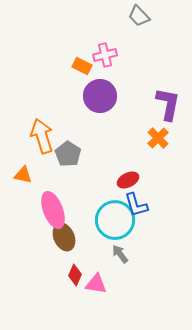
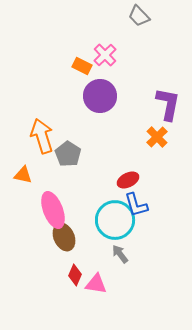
pink cross: rotated 30 degrees counterclockwise
orange cross: moved 1 px left, 1 px up
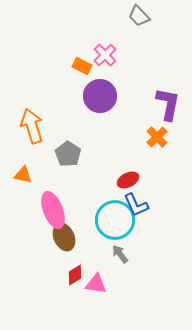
orange arrow: moved 10 px left, 10 px up
blue L-shape: rotated 8 degrees counterclockwise
red diamond: rotated 35 degrees clockwise
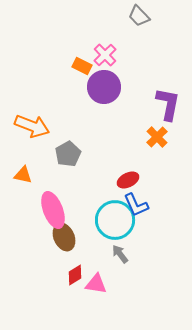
purple circle: moved 4 px right, 9 px up
orange arrow: rotated 128 degrees clockwise
gray pentagon: rotated 10 degrees clockwise
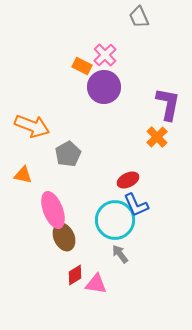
gray trapezoid: moved 1 px down; rotated 20 degrees clockwise
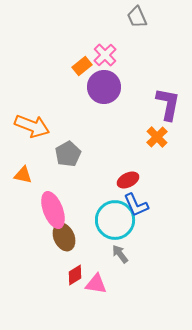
gray trapezoid: moved 2 px left
orange rectangle: rotated 66 degrees counterclockwise
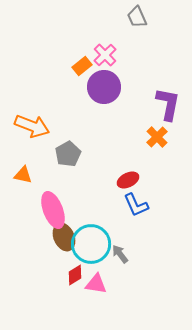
cyan circle: moved 24 px left, 24 px down
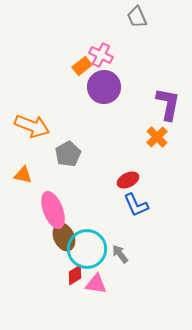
pink cross: moved 4 px left; rotated 20 degrees counterclockwise
cyan circle: moved 4 px left, 5 px down
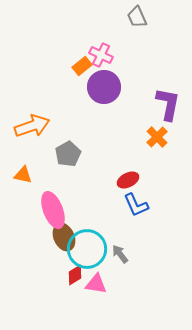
orange arrow: rotated 40 degrees counterclockwise
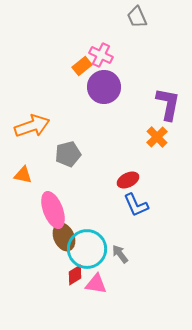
gray pentagon: rotated 15 degrees clockwise
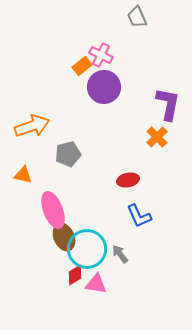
red ellipse: rotated 15 degrees clockwise
blue L-shape: moved 3 px right, 11 px down
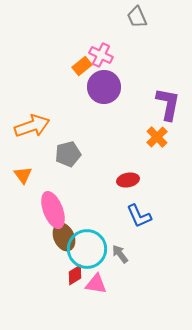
orange triangle: rotated 42 degrees clockwise
